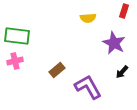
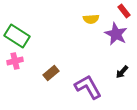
red rectangle: rotated 56 degrees counterclockwise
yellow semicircle: moved 3 px right, 1 px down
green rectangle: rotated 25 degrees clockwise
purple star: moved 2 px right, 9 px up
brown rectangle: moved 6 px left, 3 px down
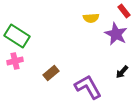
yellow semicircle: moved 1 px up
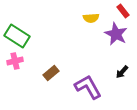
red rectangle: moved 1 px left
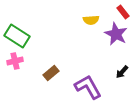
red rectangle: moved 1 px down
yellow semicircle: moved 2 px down
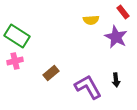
purple star: moved 3 px down
black arrow: moved 6 px left, 8 px down; rotated 48 degrees counterclockwise
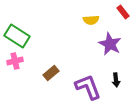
purple star: moved 6 px left, 7 px down
purple L-shape: rotated 8 degrees clockwise
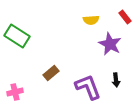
red rectangle: moved 2 px right, 5 px down
pink cross: moved 31 px down
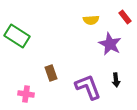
brown rectangle: rotated 70 degrees counterclockwise
pink cross: moved 11 px right, 2 px down; rotated 21 degrees clockwise
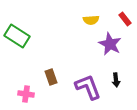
red rectangle: moved 2 px down
brown rectangle: moved 4 px down
